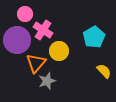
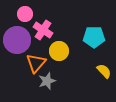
cyan pentagon: rotated 30 degrees clockwise
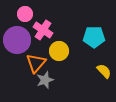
gray star: moved 2 px left, 1 px up
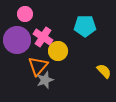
pink cross: moved 7 px down
cyan pentagon: moved 9 px left, 11 px up
yellow circle: moved 1 px left
orange triangle: moved 2 px right, 3 px down
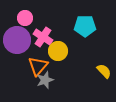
pink circle: moved 4 px down
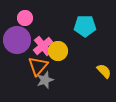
pink cross: moved 9 px down; rotated 18 degrees clockwise
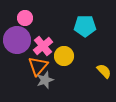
yellow circle: moved 6 px right, 5 px down
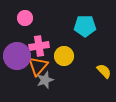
purple circle: moved 16 px down
pink cross: moved 4 px left; rotated 30 degrees clockwise
